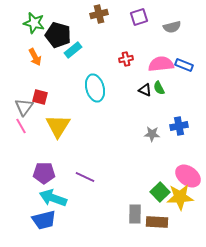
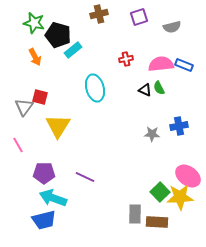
pink line: moved 3 px left, 19 px down
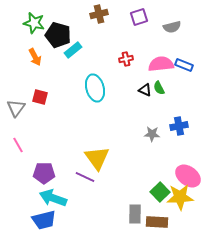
gray triangle: moved 8 px left, 1 px down
yellow triangle: moved 39 px right, 32 px down; rotated 8 degrees counterclockwise
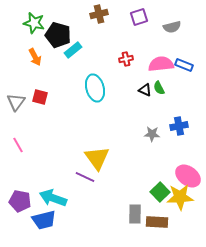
gray triangle: moved 6 px up
purple pentagon: moved 24 px left, 28 px down; rotated 10 degrees clockwise
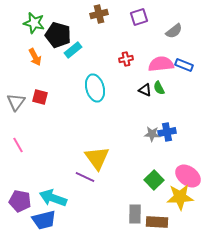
gray semicircle: moved 2 px right, 4 px down; rotated 24 degrees counterclockwise
blue cross: moved 12 px left, 6 px down
green square: moved 6 px left, 12 px up
